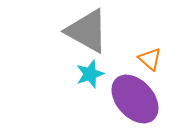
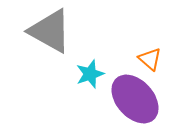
gray triangle: moved 37 px left
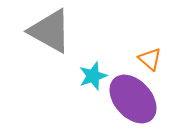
cyan star: moved 3 px right, 2 px down
purple ellipse: moved 2 px left
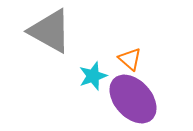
orange triangle: moved 20 px left
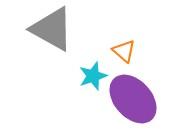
gray triangle: moved 2 px right, 2 px up
orange triangle: moved 6 px left, 8 px up
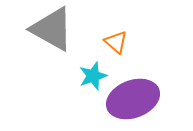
orange triangle: moved 8 px left, 9 px up
purple ellipse: rotated 69 degrees counterclockwise
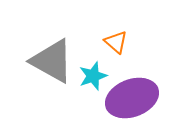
gray triangle: moved 32 px down
purple ellipse: moved 1 px left, 1 px up
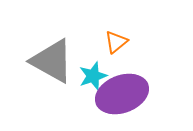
orange triangle: rotated 40 degrees clockwise
purple ellipse: moved 10 px left, 4 px up
